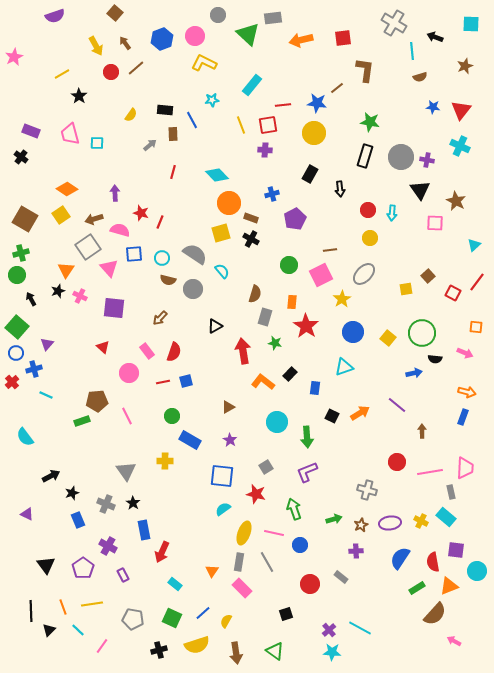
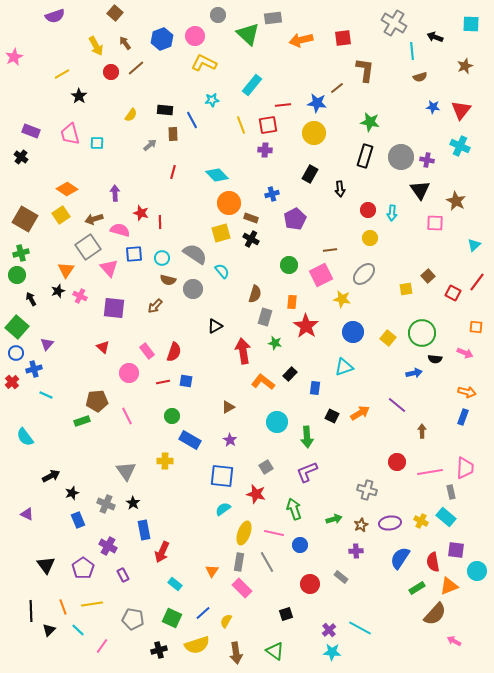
red line at (160, 222): rotated 24 degrees counterclockwise
yellow star at (342, 299): rotated 30 degrees counterclockwise
brown arrow at (160, 318): moved 5 px left, 12 px up
blue square at (186, 381): rotated 24 degrees clockwise
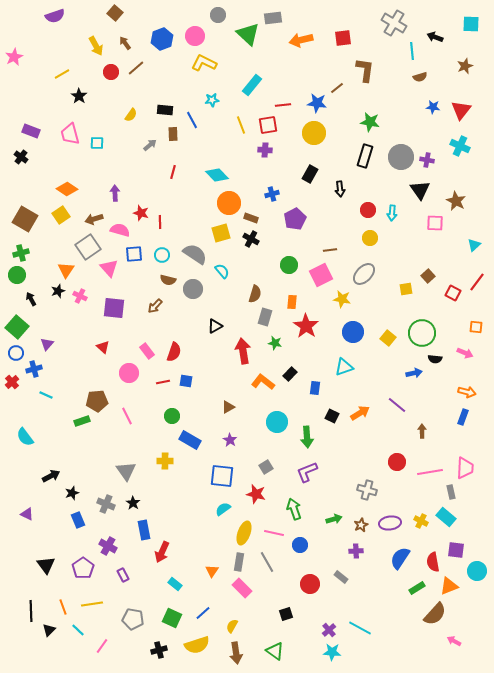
cyan circle at (162, 258): moved 3 px up
yellow semicircle at (226, 621): moved 6 px right, 5 px down
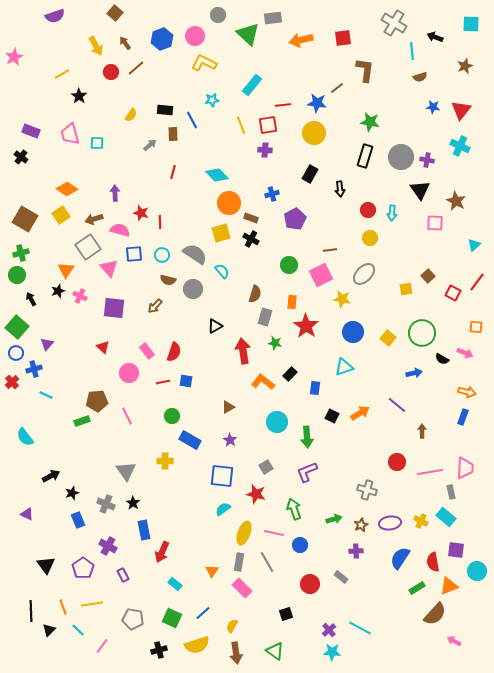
black semicircle at (435, 359): moved 7 px right; rotated 24 degrees clockwise
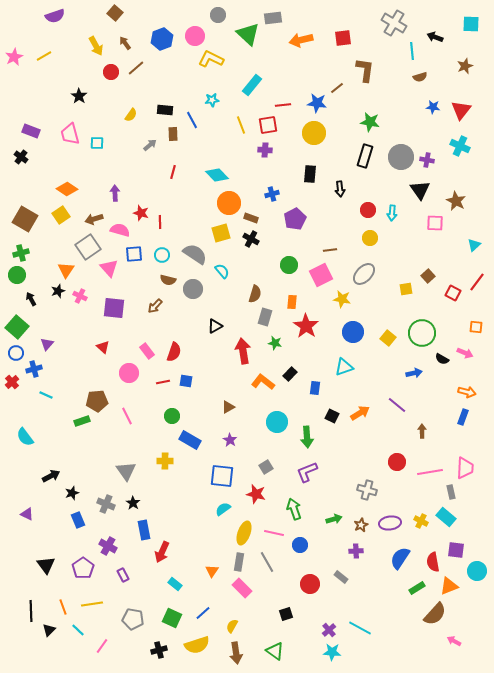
yellow L-shape at (204, 63): moved 7 px right, 4 px up
yellow line at (62, 74): moved 18 px left, 18 px up
black rectangle at (310, 174): rotated 24 degrees counterclockwise
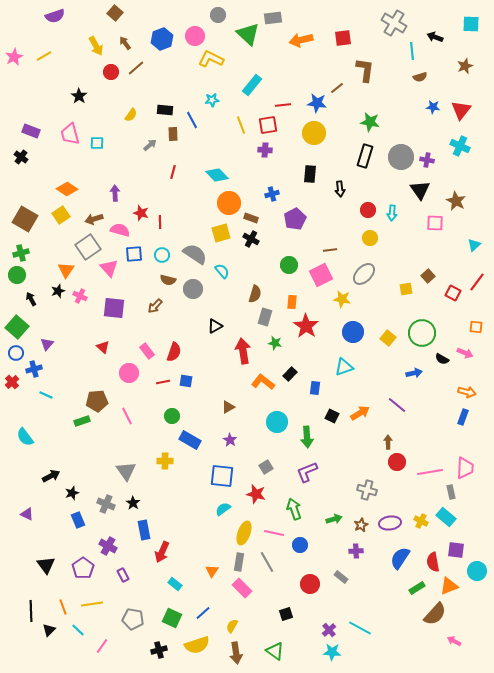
brown arrow at (422, 431): moved 34 px left, 11 px down
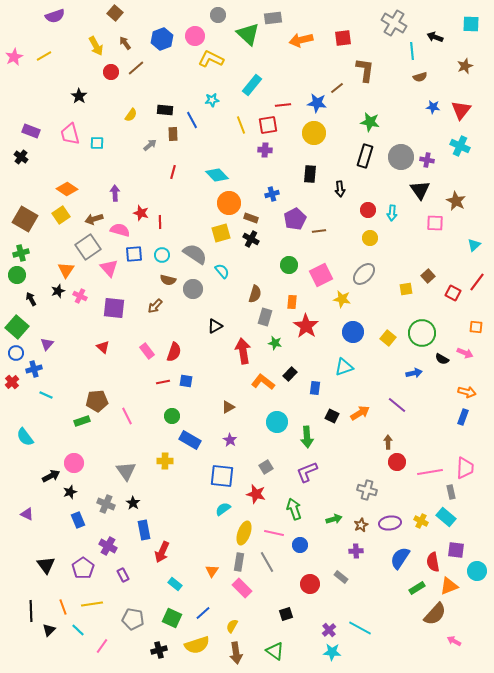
brown line at (330, 250): moved 11 px left, 19 px up
pink circle at (129, 373): moved 55 px left, 90 px down
black star at (72, 493): moved 2 px left, 1 px up
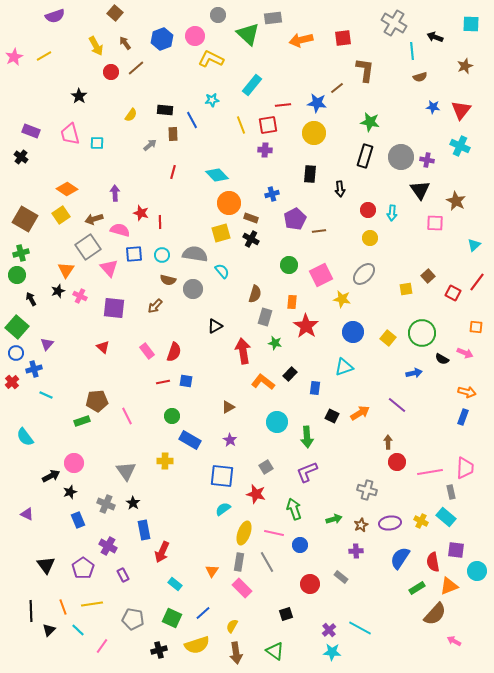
gray semicircle at (195, 254): rotated 25 degrees counterclockwise
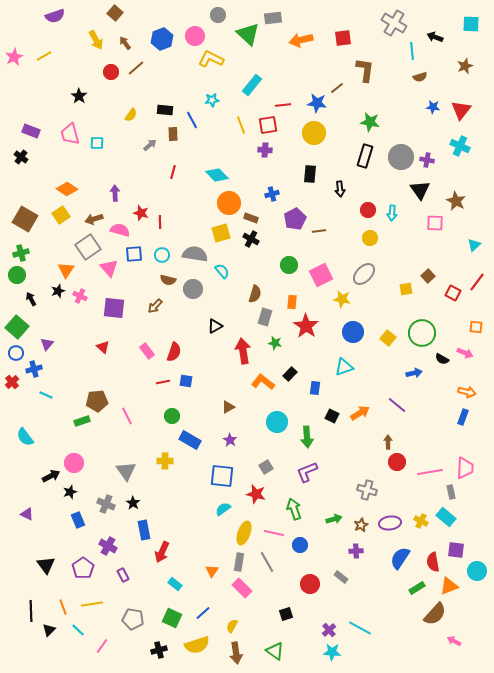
yellow arrow at (96, 46): moved 6 px up
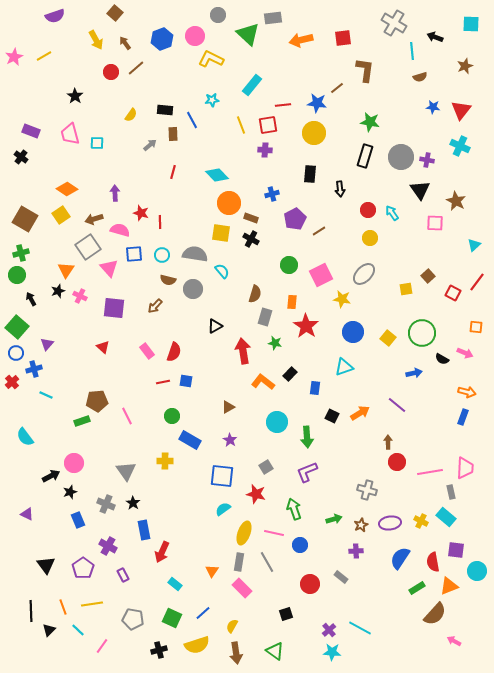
black star at (79, 96): moved 4 px left
cyan arrow at (392, 213): rotated 140 degrees clockwise
brown line at (319, 231): rotated 24 degrees counterclockwise
yellow square at (221, 233): rotated 24 degrees clockwise
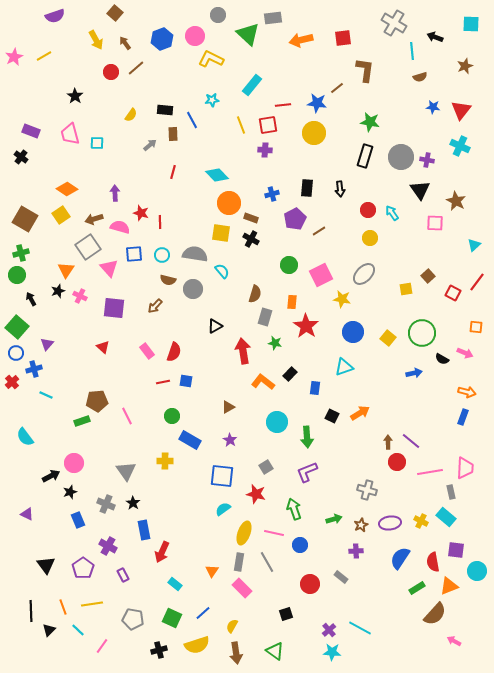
black rectangle at (310, 174): moved 3 px left, 14 px down
pink semicircle at (120, 230): moved 3 px up
purple line at (397, 405): moved 14 px right, 36 px down
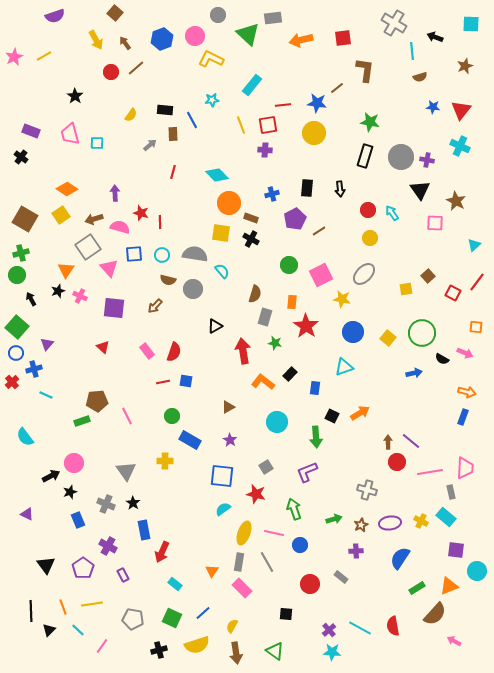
green arrow at (307, 437): moved 9 px right
red semicircle at (433, 562): moved 40 px left, 64 px down
black square at (286, 614): rotated 24 degrees clockwise
